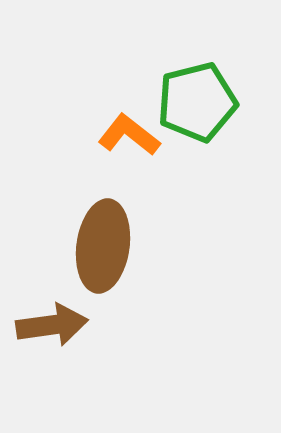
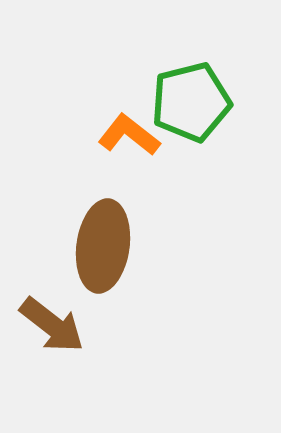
green pentagon: moved 6 px left
brown arrow: rotated 46 degrees clockwise
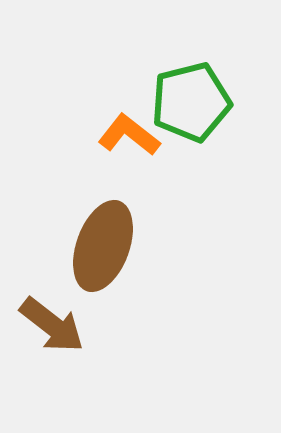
brown ellipse: rotated 12 degrees clockwise
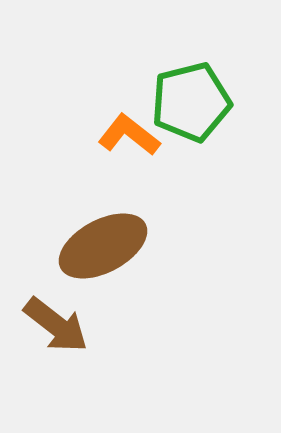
brown ellipse: rotated 42 degrees clockwise
brown arrow: moved 4 px right
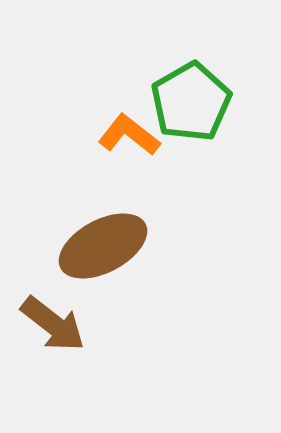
green pentagon: rotated 16 degrees counterclockwise
brown arrow: moved 3 px left, 1 px up
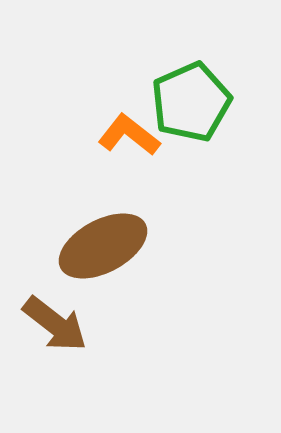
green pentagon: rotated 6 degrees clockwise
brown arrow: moved 2 px right
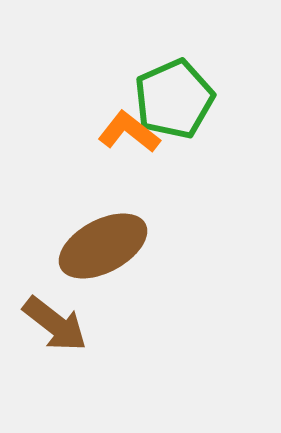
green pentagon: moved 17 px left, 3 px up
orange L-shape: moved 3 px up
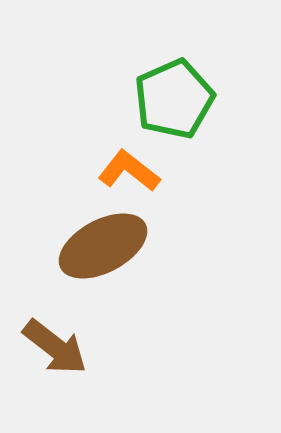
orange L-shape: moved 39 px down
brown arrow: moved 23 px down
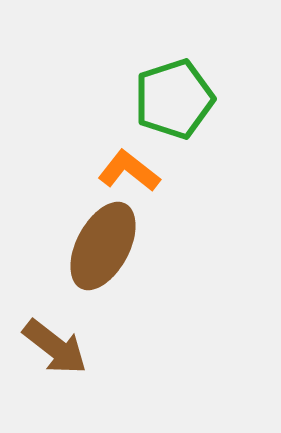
green pentagon: rotated 6 degrees clockwise
brown ellipse: rotated 34 degrees counterclockwise
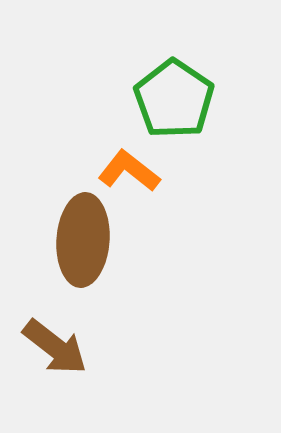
green pentagon: rotated 20 degrees counterclockwise
brown ellipse: moved 20 px left, 6 px up; rotated 24 degrees counterclockwise
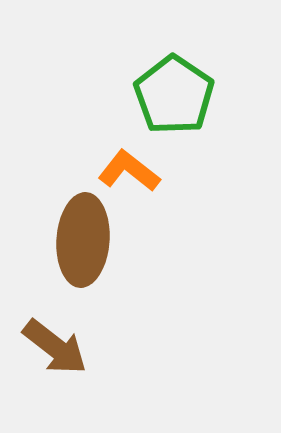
green pentagon: moved 4 px up
